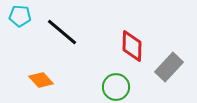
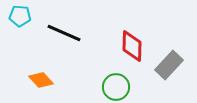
black line: moved 2 px right, 1 px down; rotated 16 degrees counterclockwise
gray rectangle: moved 2 px up
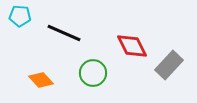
red diamond: rotated 28 degrees counterclockwise
green circle: moved 23 px left, 14 px up
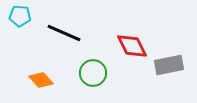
gray rectangle: rotated 36 degrees clockwise
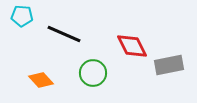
cyan pentagon: moved 2 px right
black line: moved 1 px down
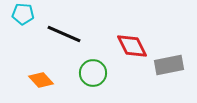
cyan pentagon: moved 1 px right, 2 px up
